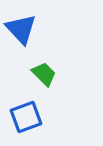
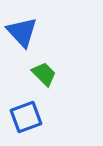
blue triangle: moved 1 px right, 3 px down
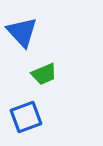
green trapezoid: rotated 112 degrees clockwise
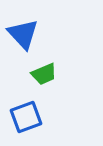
blue triangle: moved 1 px right, 2 px down
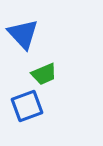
blue square: moved 1 px right, 11 px up
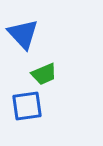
blue square: rotated 12 degrees clockwise
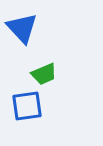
blue triangle: moved 1 px left, 6 px up
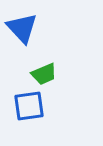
blue square: moved 2 px right
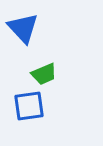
blue triangle: moved 1 px right
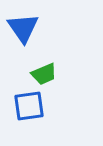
blue triangle: rotated 8 degrees clockwise
